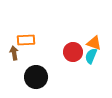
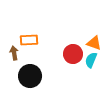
orange rectangle: moved 3 px right
red circle: moved 2 px down
cyan semicircle: moved 4 px down
black circle: moved 6 px left, 1 px up
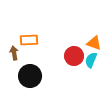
red circle: moved 1 px right, 2 px down
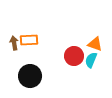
orange triangle: moved 1 px right, 1 px down
brown arrow: moved 10 px up
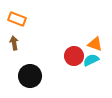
orange rectangle: moved 12 px left, 21 px up; rotated 24 degrees clockwise
cyan semicircle: rotated 42 degrees clockwise
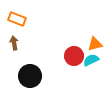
orange triangle: rotated 35 degrees counterclockwise
